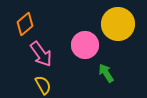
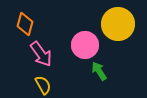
orange diamond: rotated 35 degrees counterclockwise
green arrow: moved 7 px left, 2 px up
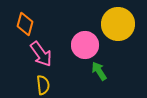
yellow semicircle: rotated 24 degrees clockwise
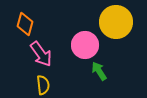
yellow circle: moved 2 px left, 2 px up
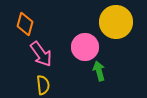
pink circle: moved 2 px down
green arrow: rotated 18 degrees clockwise
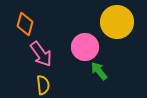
yellow circle: moved 1 px right
green arrow: rotated 24 degrees counterclockwise
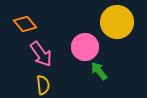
orange diamond: rotated 55 degrees counterclockwise
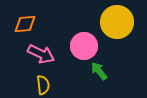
orange diamond: rotated 55 degrees counterclockwise
pink circle: moved 1 px left, 1 px up
pink arrow: rotated 28 degrees counterclockwise
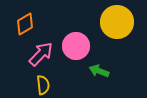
orange diamond: rotated 25 degrees counterclockwise
pink circle: moved 8 px left
pink arrow: rotated 72 degrees counterclockwise
green arrow: rotated 30 degrees counterclockwise
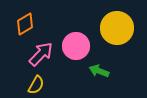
yellow circle: moved 6 px down
yellow semicircle: moved 7 px left; rotated 36 degrees clockwise
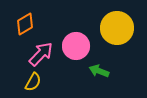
yellow semicircle: moved 3 px left, 3 px up
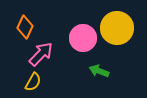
orange diamond: moved 3 px down; rotated 35 degrees counterclockwise
pink circle: moved 7 px right, 8 px up
